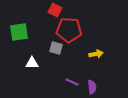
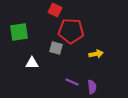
red pentagon: moved 2 px right, 1 px down
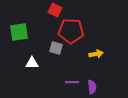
purple line: rotated 24 degrees counterclockwise
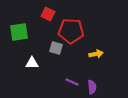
red square: moved 7 px left, 4 px down
purple line: rotated 24 degrees clockwise
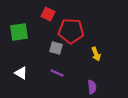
yellow arrow: rotated 80 degrees clockwise
white triangle: moved 11 px left, 10 px down; rotated 32 degrees clockwise
purple line: moved 15 px left, 9 px up
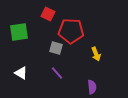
purple line: rotated 24 degrees clockwise
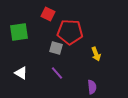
red pentagon: moved 1 px left, 1 px down
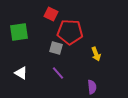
red square: moved 3 px right
purple line: moved 1 px right
